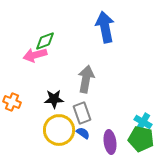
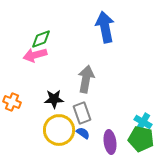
green diamond: moved 4 px left, 2 px up
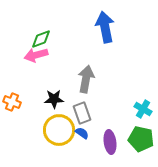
pink arrow: moved 1 px right
cyan cross: moved 13 px up
blue semicircle: moved 1 px left
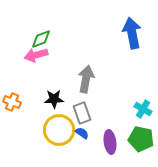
blue arrow: moved 27 px right, 6 px down
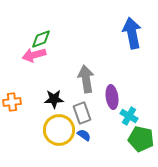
pink arrow: moved 2 px left
gray arrow: rotated 20 degrees counterclockwise
orange cross: rotated 30 degrees counterclockwise
cyan cross: moved 14 px left, 7 px down
blue semicircle: moved 2 px right, 2 px down
purple ellipse: moved 2 px right, 45 px up
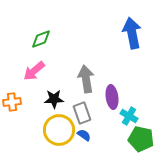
pink arrow: moved 16 px down; rotated 25 degrees counterclockwise
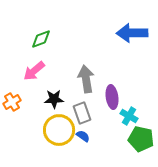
blue arrow: rotated 80 degrees counterclockwise
orange cross: rotated 24 degrees counterclockwise
blue semicircle: moved 1 px left, 1 px down
